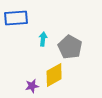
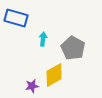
blue rectangle: rotated 20 degrees clockwise
gray pentagon: moved 3 px right, 1 px down
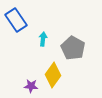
blue rectangle: moved 2 px down; rotated 40 degrees clockwise
yellow diamond: moved 1 px left; rotated 25 degrees counterclockwise
purple star: moved 1 px left; rotated 16 degrees clockwise
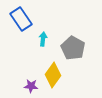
blue rectangle: moved 5 px right, 1 px up
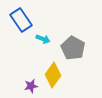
blue rectangle: moved 1 px down
cyan arrow: rotated 104 degrees clockwise
purple star: rotated 16 degrees counterclockwise
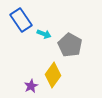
cyan arrow: moved 1 px right, 5 px up
gray pentagon: moved 3 px left, 3 px up
purple star: rotated 16 degrees counterclockwise
